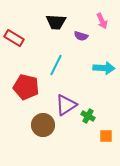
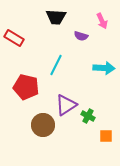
black trapezoid: moved 5 px up
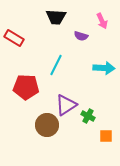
red pentagon: rotated 10 degrees counterclockwise
brown circle: moved 4 px right
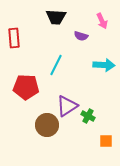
red rectangle: rotated 54 degrees clockwise
cyan arrow: moved 3 px up
purple triangle: moved 1 px right, 1 px down
orange square: moved 5 px down
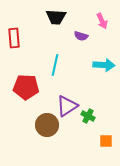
cyan line: moved 1 px left; rotated 15 degrees counterclockwise
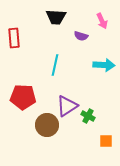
red pentagon: moved 3 px left, 10 px down
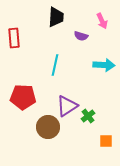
black trapezoid: rotated 90 degrees counterclockwise
green cross: rotated 24 degrees clockwise
brown circle: moved 1 px right, 2 px down
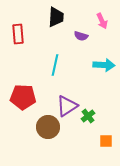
red rectangle: moved 4 px right, 4 px up
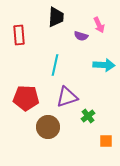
pink arrow: moved 3 px left, 4 px down
red rectangle: moved 1 px right, 1 px down
red pentagon: moved 3 px right, 1 px down
purple triangle: moved 9 px up; rotated 15 degrees clockwise
